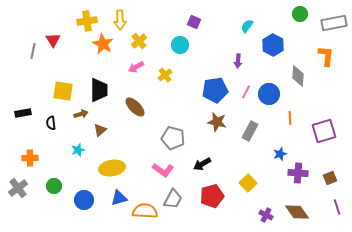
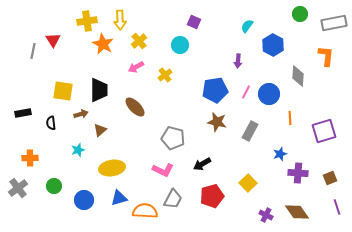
pink L-shape at (163, 170): rotated 10 degrees counterclockwise
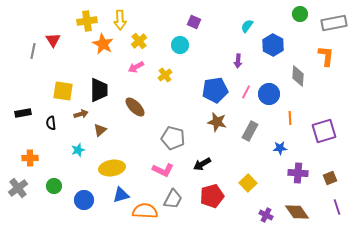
blue star at (280, 154): moved 6 px up; rotated 16 degrees clockwise
blue triangle at (119, 198): moved 2 px right, 3 px up
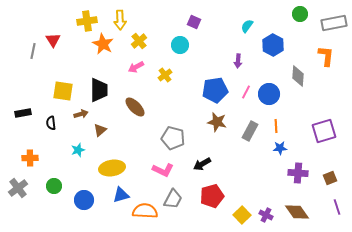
orange line at (290, 118): moved 14 px left, 8 px down
yellow square at (248, 183): moved 6 px left, 32 px down
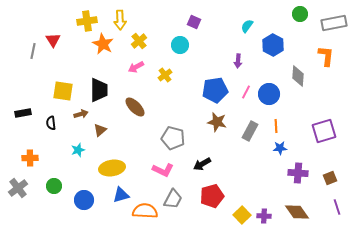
purple cross at (266, 215): moved 2 px left, 1 px down; rotated 24 degrees counterclockwise
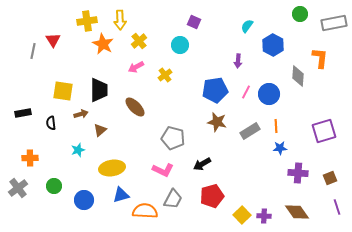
orange L-shape at (326, 56): moved 6 px left, 2 px down
gray rectangle at (250, 131): rotated 30 degrees clockwise
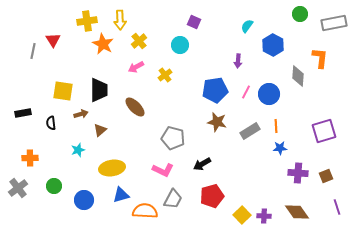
brown square at (330, 178): moved 4 px left, 2 px up
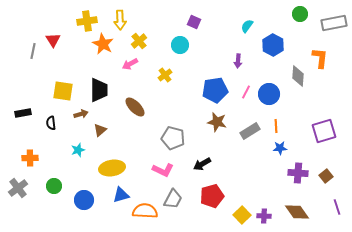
pink arrow at (136, 67): moved 6 px left, 3 px up
brown square at (326, 176): rotated 16 degrees counterclockwise
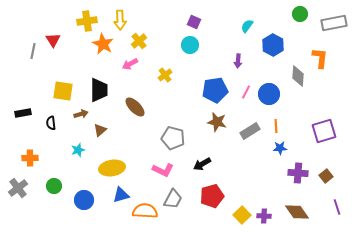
cyan circle at (180, 45): moved 10 px right
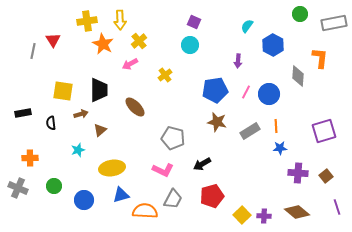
gray cross at (18, 188): rotated 30 degrees counterclockwise
brown diamond at (297, 212): rotated 15 degrees counterclockwise
